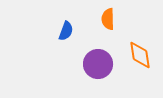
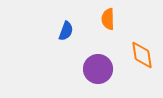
orange diamond: moved 2 px right
purple circle: moved 5 px down
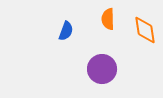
orange diamond: moved 3 px right, 25 px up
purple circle: moved 4 px right
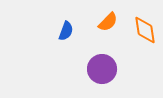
orange semicircle: moved 3 px down; rotated 135 degrees counterclockwise
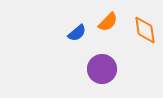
blue semicircle: moved 11 px right, 2 px down; rotated 30 degrees clockwise
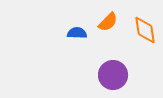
blue semicircle: rotated 138 degrees counterclockwise
purple circle: moved 11 px right, 6 px down
